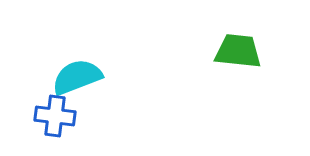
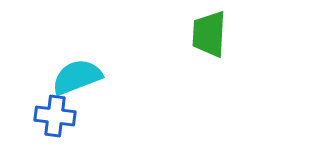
green trapezoid: moved 29 px left, 17 px up; rotated 93 degrees counterclockwise
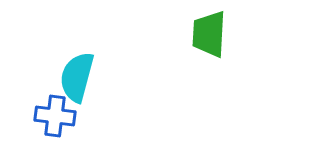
cyan semicircle: rotated 54 degrees counterclockwise
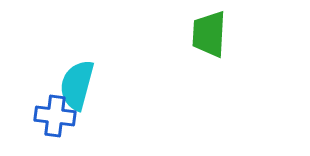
cyan semicircle: moved 8 px down
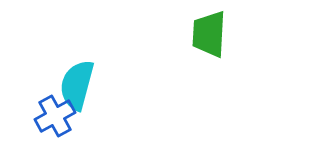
blue cross: rotated 36 degrees counterclockwise
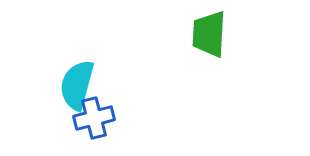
blue cross: moved 39 px right, 2 px down; rotated 15 degrees clockwise
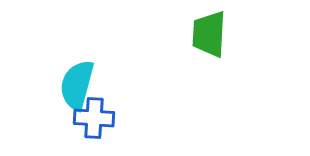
blue cross: rotated 18 degrees clockwise
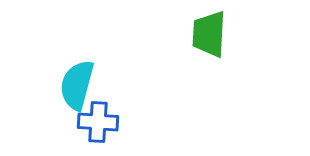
blue cross: moved 4 px right, 4 px down
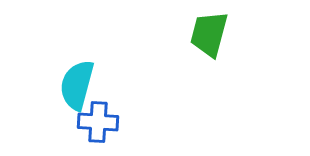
green trapezoid: rotated 12 degrees clockwise
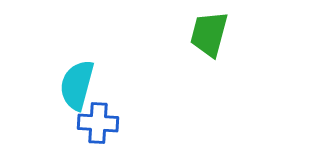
blue cross: moved 1 px down
